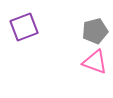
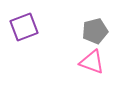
pink triangle: moved 3 px left
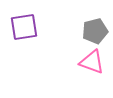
purple square: rotated 12 degrees clockwise
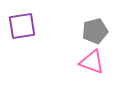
purple square: moved 2 px left, 1 px up
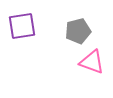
gray pentagon: moved 17 px left
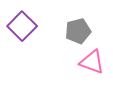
purple square: rotated 36 degrees counterclockwise
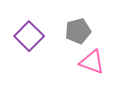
purple square: moved 7 px right, 10 px down
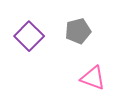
pink triangle: moved 1 px right, 16 px down
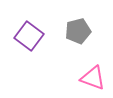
purple square: rotated 8 degrees counterclockwise
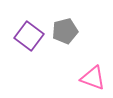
gray pentagon: moved 13 px left
